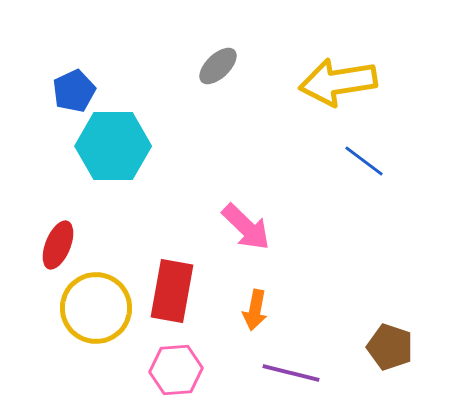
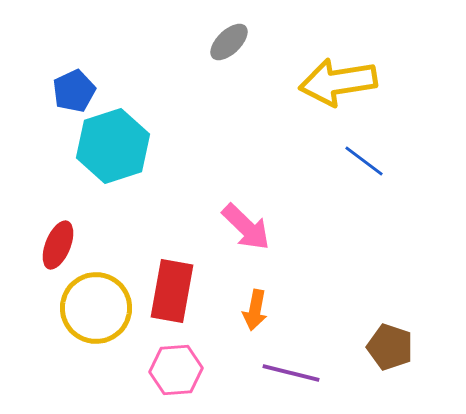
gray ellipse: moved 11 px right, 24 px up
cyan hexagon: rotated 18 degrees counterclockwise
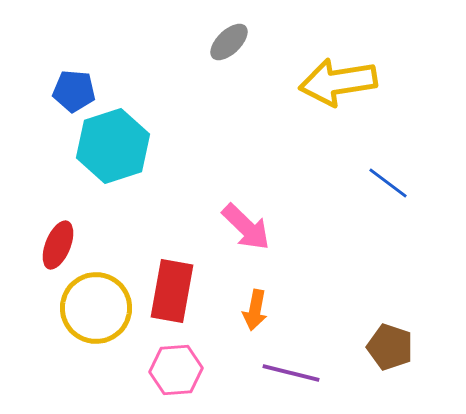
blue pentagon: rotated 30 degrees clockwise
blue line: moved 24 px right, 22 px down
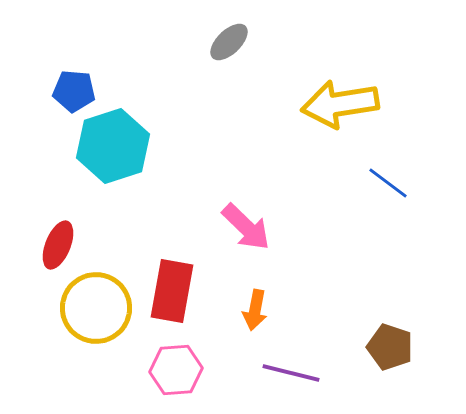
yellow arrow: moved 2 px right, 22 px down
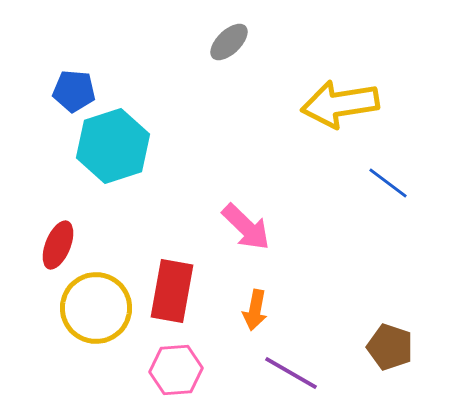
purple line: rotated 16 degrees clockwise
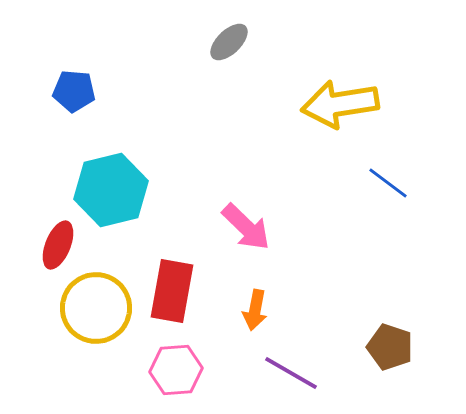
cyan hexagon: moved 2 px left, 44 px down; rotated 4 degrees clockwise
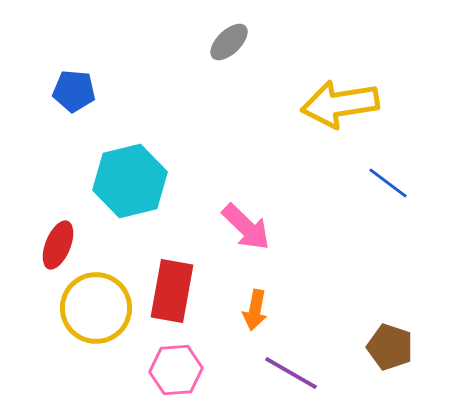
cyan hexagon: moved 19 px right, 9 px up
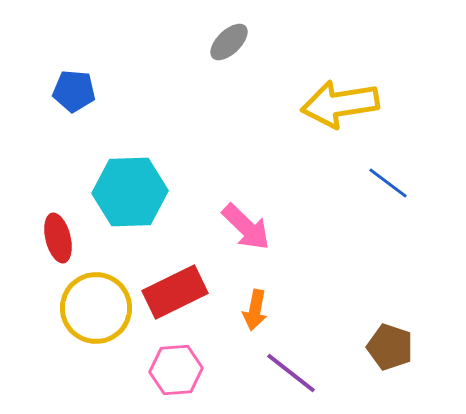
cyan hexagon: moved 11 px down; rotated 12 degrees clockwise
red ellipse: moved 7 px up; rotated 36 degrees counterclockwise
red rectangle: moved 3 px right, 1 px down; rotated 54 degrees clockwise
purple line: rotated 8 degrees clockwise
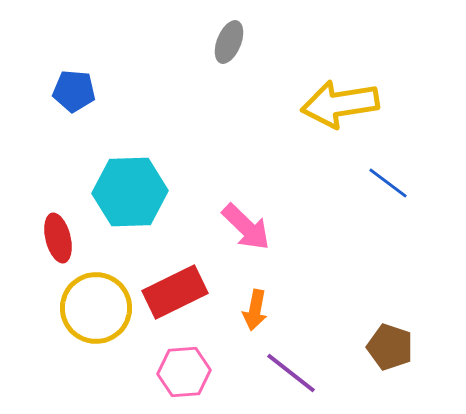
gray ellipse: rotated 24 degrees counterclockwise
pink hexagon: moved 8 px right, 2 px down
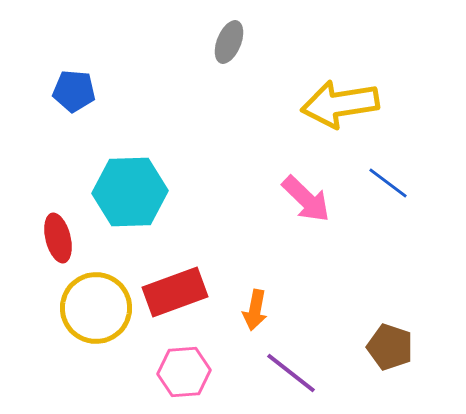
pink arrow: moved 60 px right, 28 px up
red rectangle: rotated 6 degrees clockwise
